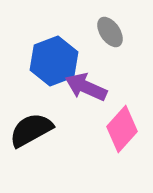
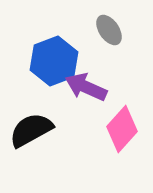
gray ellipse: moved 1 px left, 2 px up
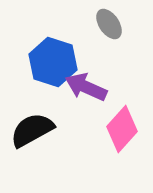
gray ellipse: moved 6 px up
blue hexagon: moved 1 px left, 1 px down; rotated 21 degrees counterclockwise
black semicircle: moved 1 px right
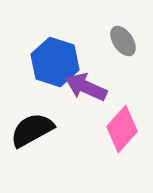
gray ellipse: moved 14 px right, 17 px down
blue hexagon: moved 2 px right
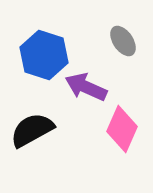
blue hexagon: moved 11 px left, 7 px up
pink diamond: rotated 18 degrees counterclockwise
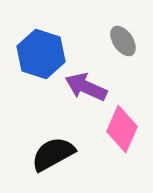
blue hexagon: moved 3 px left, 1 px up
black semicircle: moved 21 px right, 24 px down
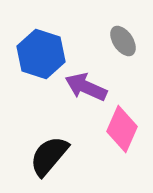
black semicircle: moved 4 px left, 2 px down; rotated 21 degrees counterclockwise
